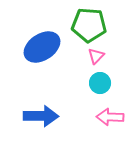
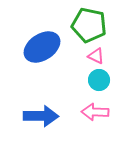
green pentagon: rotated 8 degrees clockwise
pink triangle: rotated 48 degrees counterclockwise
cyan circle: moved 1 px left, 3 px up
pink arrow: moved 15 px left, 5 px up
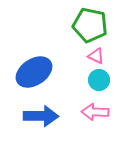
green pentagon: moved 1 px right
blue ellipse: moved 8 px left, 25 px down
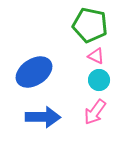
pink arrow: rotated 56 degrees counterclockwise
blue arrow: moved 2 px right, 1 px down
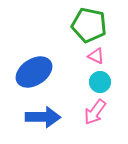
green pentagon: moved 1 px left
cyan circle: moved 1 px right, 2 px down
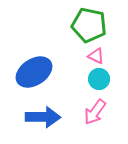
cyan circle: moved 1 px left, 3 px up
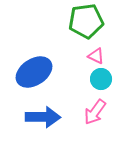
green pentagon: moved 3 px left, 4 px up; rotated 20 degrees counterclockwise
cyan circle: moved 2 px right
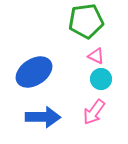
pink arrow: moved 1 px left
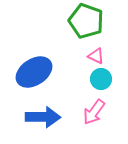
green pentagon: rotated 28 degrees clockwise
